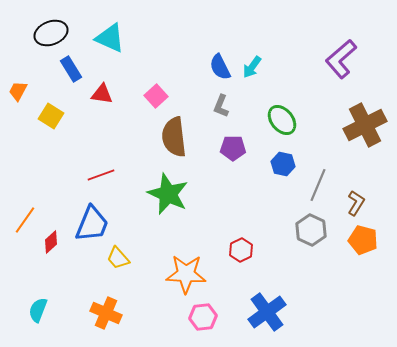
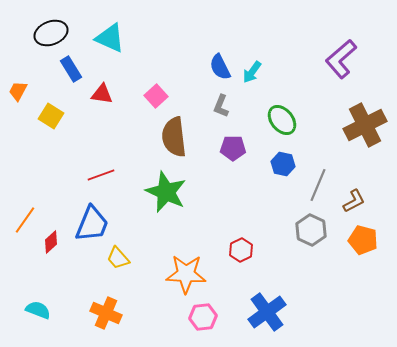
cyan arrow: moved 5 px down
green star: moved 2 px left, 2 px up
brown L-shape: moved 2 px left, 2 px up; rotated 30 degrees clockwise
cyan semicircle: rotated 90 degrees clockwise
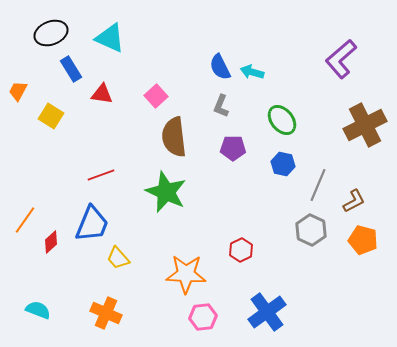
cyan arrow: rotated 70 degrees clockwise
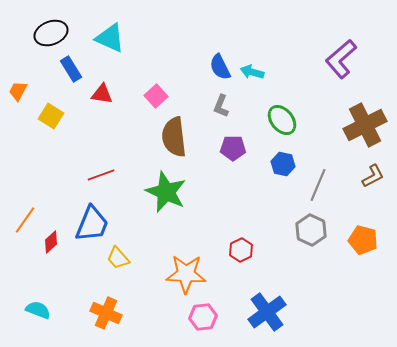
brown L-shape: moved 19 px right, 25 px up
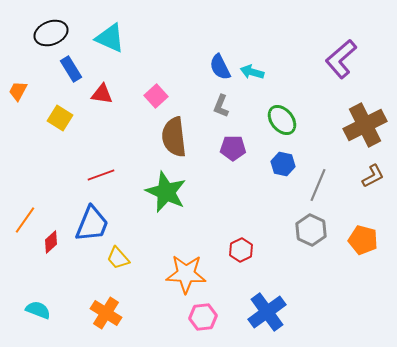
yellow square: moved 9 px right, 2 px down
orange cross: rotated 8 degrees clockwise
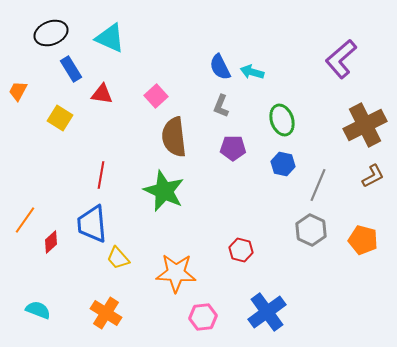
green ellipse: rotated 20 degrees clockwise
red line: rotated 60 degrees counterclockwise
green star: moved 2 px left, 1 px up
blue trapezoid: rotated 153 degrees clockwise
red hexagon: rotated 20 degrees counterclockwise
orange star: moved 10 px left, 1 px up
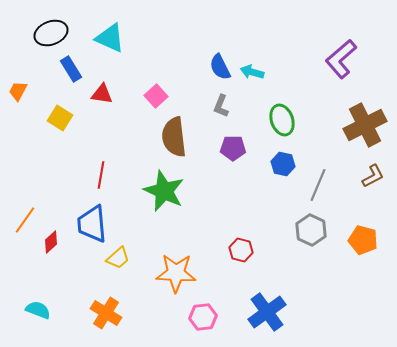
yellow trapezoid: rotated 90 degrees counterclockwise
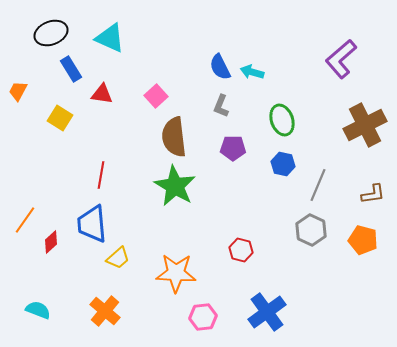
brown L-shape: moved 18 px down; rotated 20 degrees clockwise
green star: moved 11 px right, 5 px up; rotated 6 degrees clockwise
orange cross: moved 1 px left, 2 px up; rotated 8 degrees clockwise
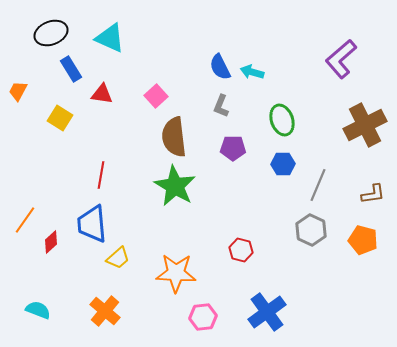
blue hexagon: rotated 15 degrees counterclockwise
